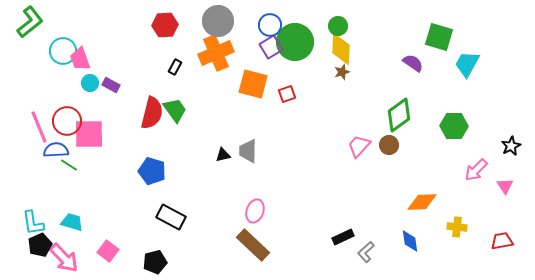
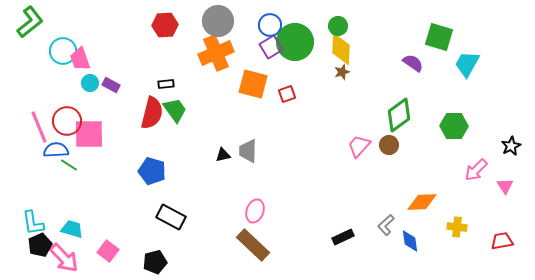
black rectangle at (175, 67): moved 9 px left, 17 px down; rotated 56 degrees clockwise
cyan trapezoid at (72, 222): moved 7 px down
gray L-shape at (366, 252): moved 20 px right, 27 px up
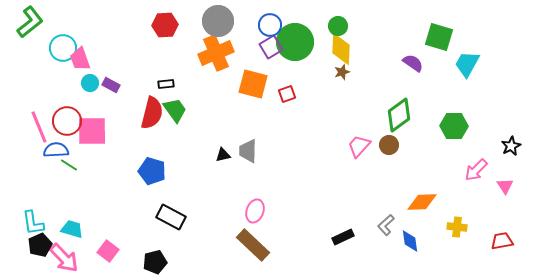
cyan circle at (63, 51): moved 3 px up
pink square at (89, 134): moved 3 px right, 3 px up
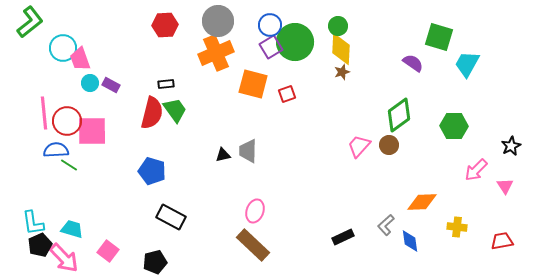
pink line at (39, 127): moved 5 px right, 14 px up; rotated 16 degrees clockwise
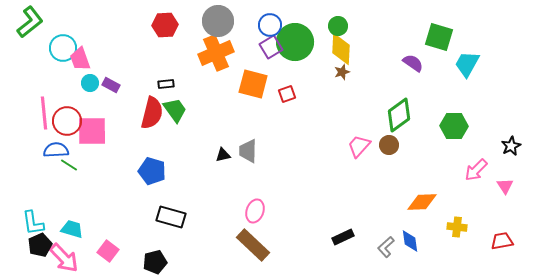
black rectangle at (171, 217): rotated 12 degrees counterclockwise
gray L-shape at (386, 225): moved 22 px down
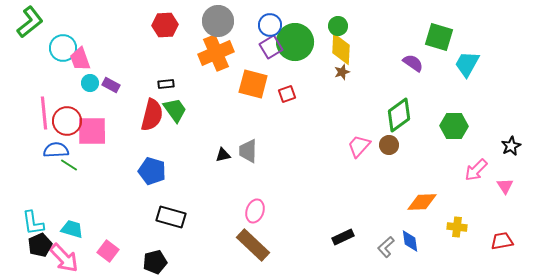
red semicircle at (152, 113): moved 2 px down
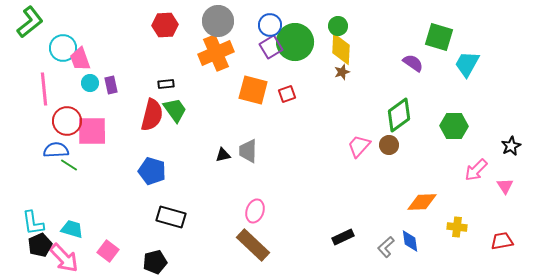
orange square at (253, 84): moved 6 px down
purple rectangle at (111, 85): rotated 48 degrees clockwise
pink line at (44, 113): moved 24 px up
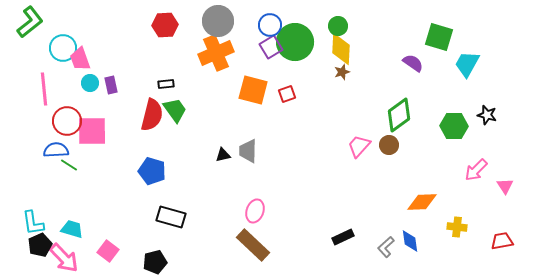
black star at (511, 146): moved 24 px left, 31 px up; rotated 30 degrees counterclockwise
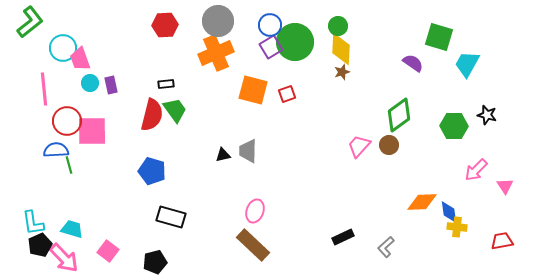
green line at (69, 165): rotated 42 degrees clockwise
blue diamond at (410, 241): moved 39 px right, 29 px up
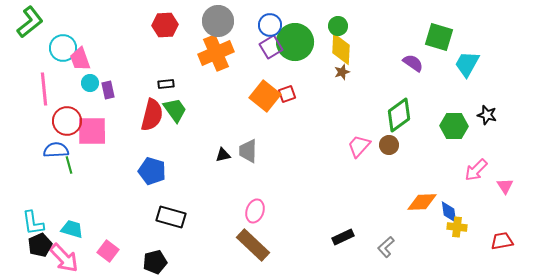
purple rectangle at (111, 85): moved 3 px left, 5 px down
orange square at (253, 90): moved 12 px right, 6 px down; rotated 24 degrees clockwise
